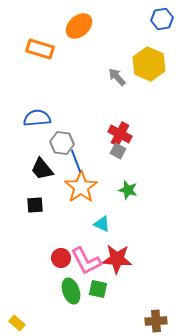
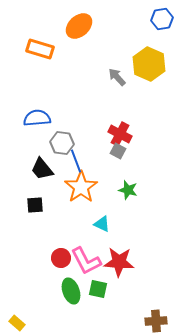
red star: moved 2 px right, 3 px down
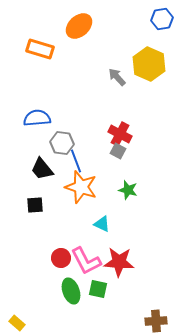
orange star: rotated 20 degrees counterclockwise
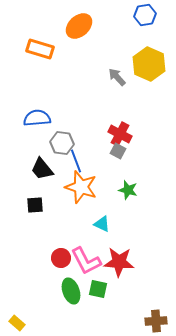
blue hexagon: moved 17 px left, 4 px up
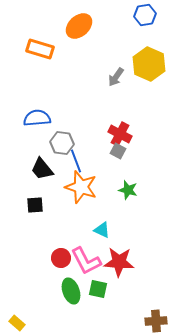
gray arrow: moved 1 px left; rotated 102 degrees counterclockwise
cyan triangle: moved 6 px down
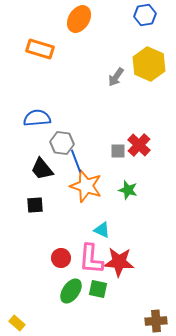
orange ellipse: moved 7 px up; rotated 16 degrees counterclockwise
red cross: moved 19 px right, 11 px down; rotated 15 degrees clockwise
gray square: rotated 28 degrees counterclockwise
orange star: moved 5 px right, 1 px up
pink L-shape: moved 5 px right, 2 px up; rotated 32 degrees clockwise
green ellipse: rotated 55 degrees clockwise
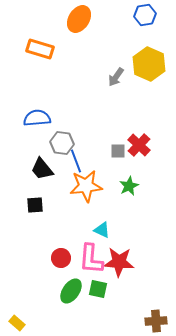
orange star: rotated 24 degrees counterclockwise
green star: moved 1 px right, 4 px up; rotated 30 degrees clockwise
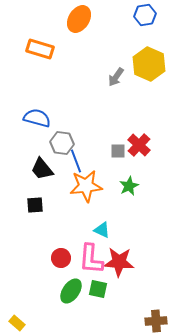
blue semicircle: rotated 20 degrees clockwise
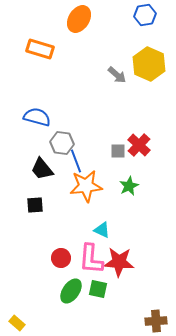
gray arrow: moved 1 px right, 2 px up; rotated 84 degrees counterclockwise
blue semicircle: moved 1 px up
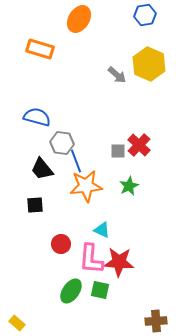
red circle: moved 14 px up
green square: moved 2 px right, 1 px down
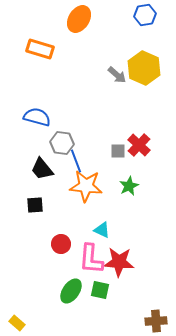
yellow hexagon: moved 5 px left, 4 px down
orange star: rotated 12 degrees clockwise
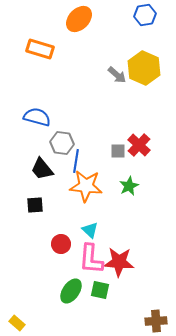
orange ellipse: rotated 12 degrees clockwise
blue line: rotated 30 degrees clockwise
cyan triangle: moved 12 px left; rotated 18 degrees clockwise
